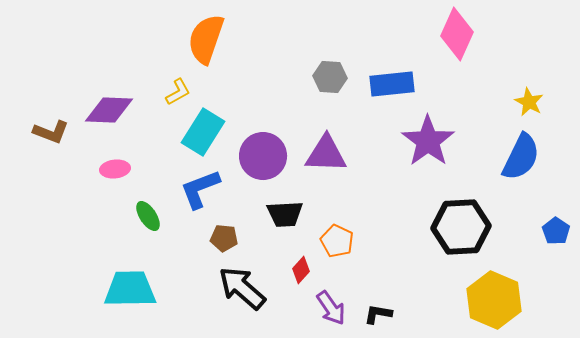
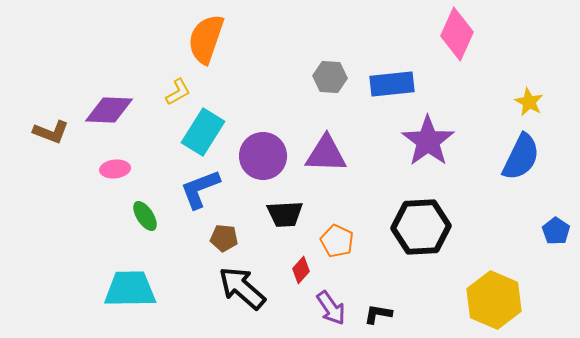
green ellipse: moved 3 px left
black hexagon: moved 40 px left
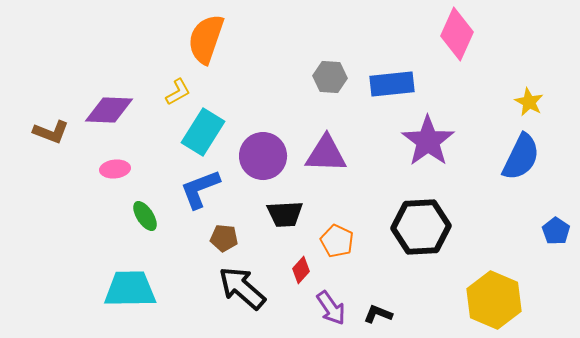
black L-shape: rotated 12 degrees clockwise
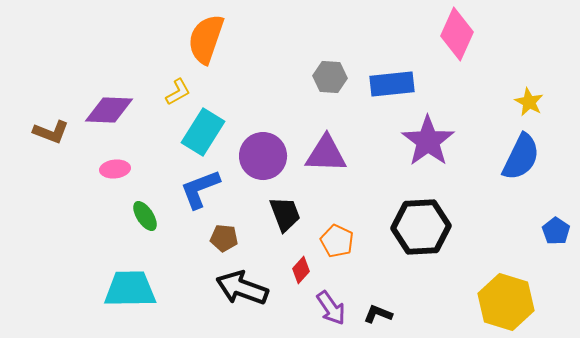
black trapezoid: rotated 108 degrees counterclockwise
black arrow: rotated 21 degrees counterclockwise
yellow hexagon: moved 12 px right, 2 px down; rotated 6 degrees counterclockwise
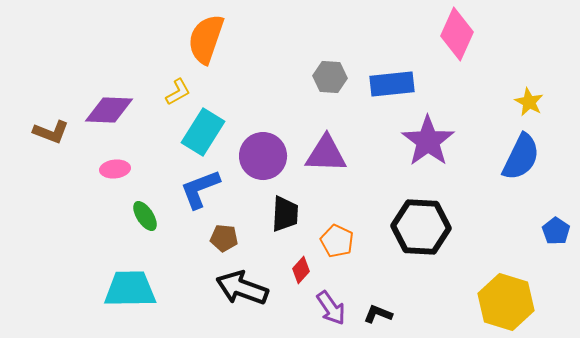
black trapezoid: rotated 24 degrees clockwise
black hexagon: rotated 6 degrees clockwise
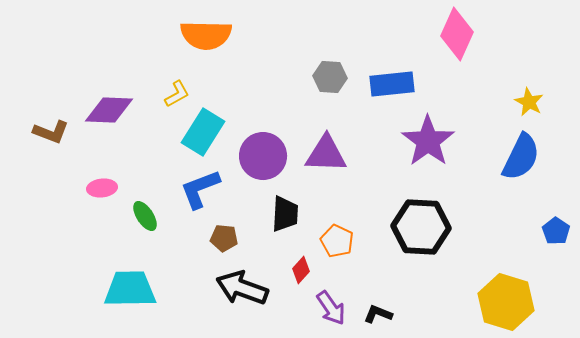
orange semicircle: moved 4 px up; rotated 108 degrees counterclockwise
yellow L-shape: moved 1 px left, 2 px down
pink ellipse: moved 13 px left, 19 px down
